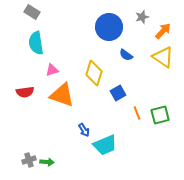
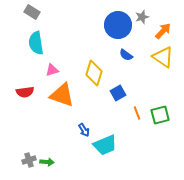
blue circle: moved 9 px right, 2 px up
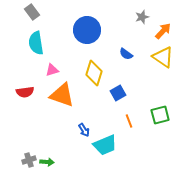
gray rectangle: rotated 21 degrees clockwise
blue circle: moved 31 px left, 5 px down
blue semicircle: moved 1 px up
orange line: moved 8 px left, 8 px down
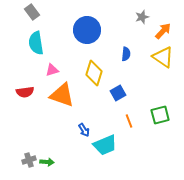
blue semicircle: rotated 120 degrees counterclockwise
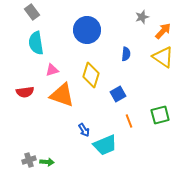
yellow diamond: moved 3 px left, 2 px down
blue square: moved 1 px down
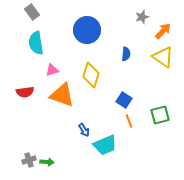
blue square: moved 6 px right, 6 px down; rotated 28 degrees counterclockwise
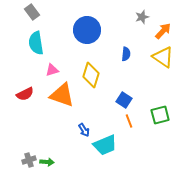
red semicircle: moved 2 px down; rotated 18 degrees counterclockwise
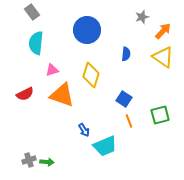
cyan semicircle: rotated 15 degrees clockwise
blue square: moved 1 px up
cyan trapezoid: moved 1 px down
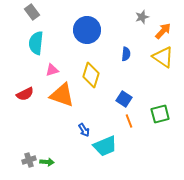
green square: moved 1 px up
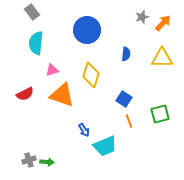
orange arrow: moved 8 px up
yellow triangle: moved 1 px left, 1 px down; rotated 35 degrees counterclockwise
